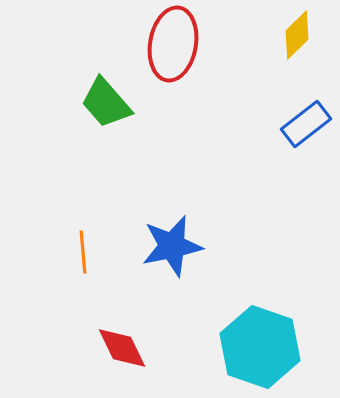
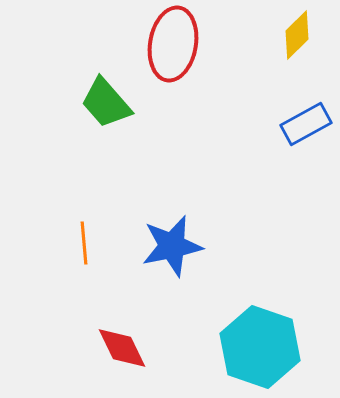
blue rectangle: rotated 9 degrees clockwise
orange line: moved 1 px right, 9 px up
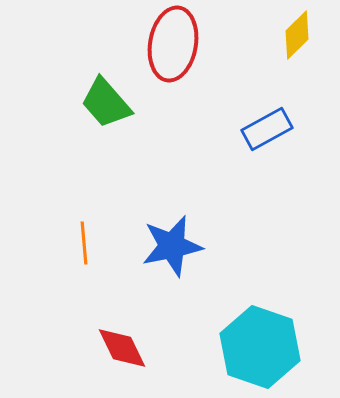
blue rectangle: moved 39 px left, 5 px down
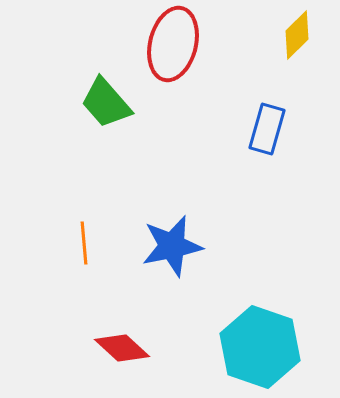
red ellipse: rotated 4 degrees clockwise
blue rectangle: rotated 45 degrees counterclockwise
red diamond: rotated 22 degrees counterclockwise
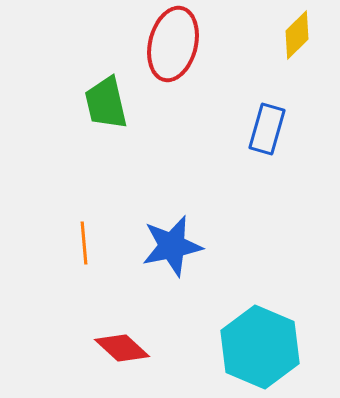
green trapezoid: rotated 28 degrees clockwise
cyan hexagon: rotated 4 degrees clockwise
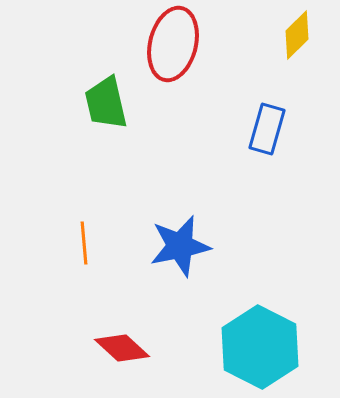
blue star: moved 8 px right
cyan hexagon: rotated 4 degrees clockwise
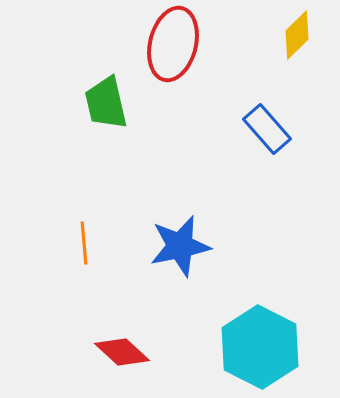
blue rectangle: rotated 57 degrees counterclockwise
red diamond: moved 4 px down
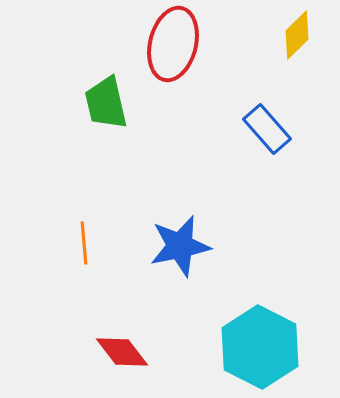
red diamond: rotated 10 degrees clockwise
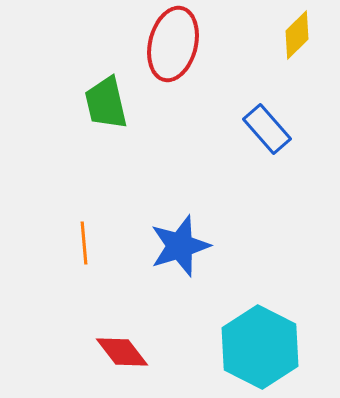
blue star: rotated 6 degrees counterclockwise
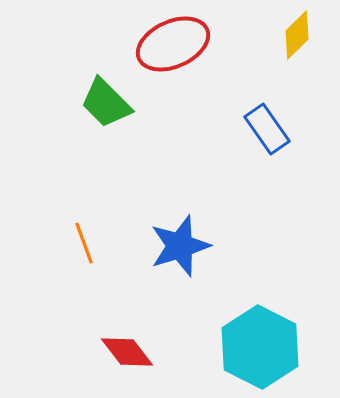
red ellipse: rotated 52 degrees clockwise
green trapezoid: rotated 32 degrees counterclockwise
blue rectangle: rotated 6 degrees clockwise
orange line: rotated 15 degrees counterclockwise
red diamond: moved 5 px right
